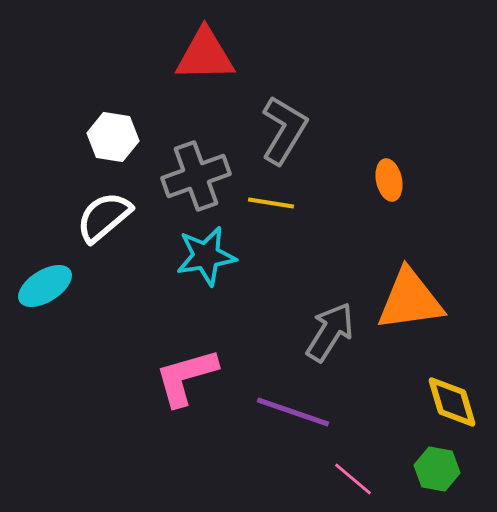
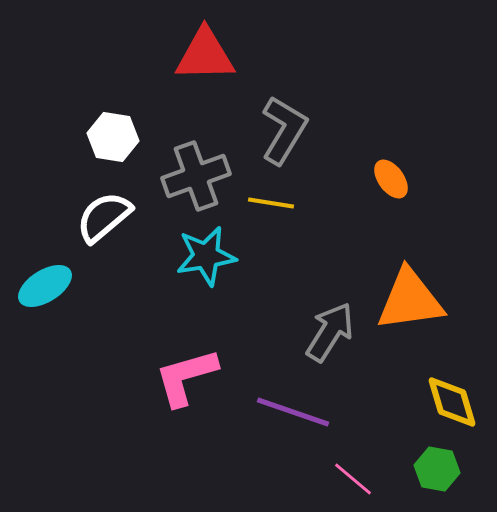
orange ellipse: moved 2 px right, 1 px up; rotated 24 degrees counterclockwise
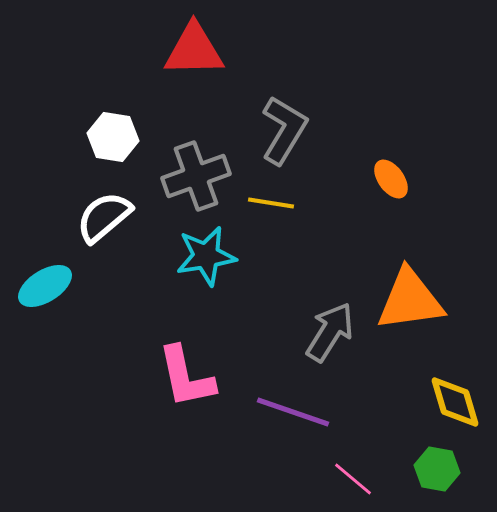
red triangle: moved 11 px left, 5 px up
pink L-shape: rotated 86 degrees counterclockwise
yellow diamond: moved 3 px right
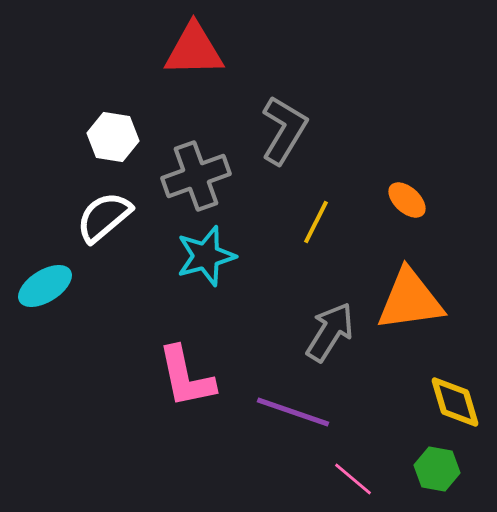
orange ellipse: moved 16 px right, 21 px down; rotated 12 degrees counterclockwise
yellow line: moved 45 px right, 19 px down; rotated 72 degrees counterclockwise
cyan star: rotated 6 degrees counterclockwise
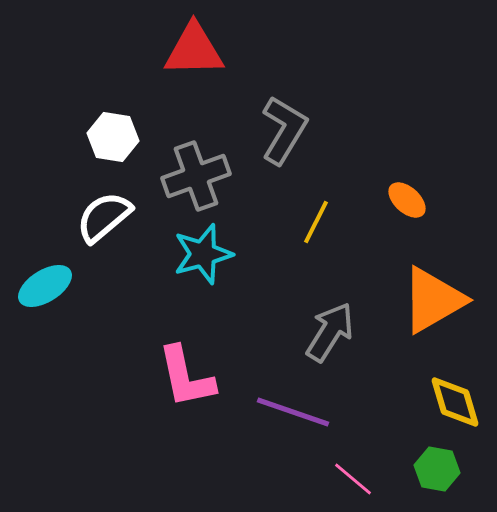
cyan star: moved 3 px left, 2 px up
orange triangle: moved 23 px right; rotated 22 degrees counterclockwise
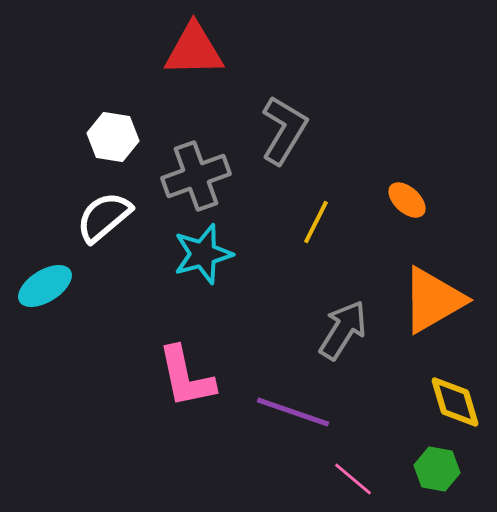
gray arrow: moved 13 px right, 2 px up
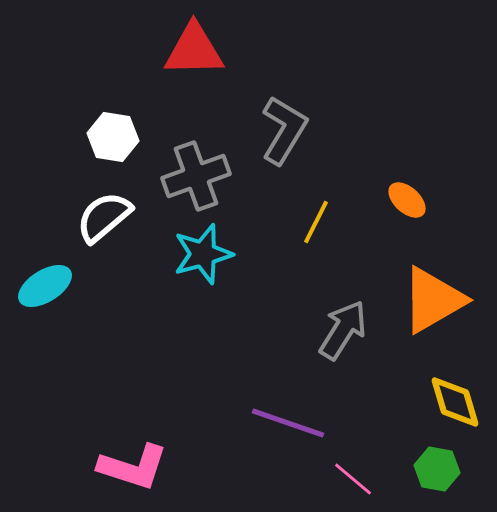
pink L-shape: moved 53 px left, 90 px down; rotated 60 degrees counterclockwise
purple line: moved 5 px left, 11 px down
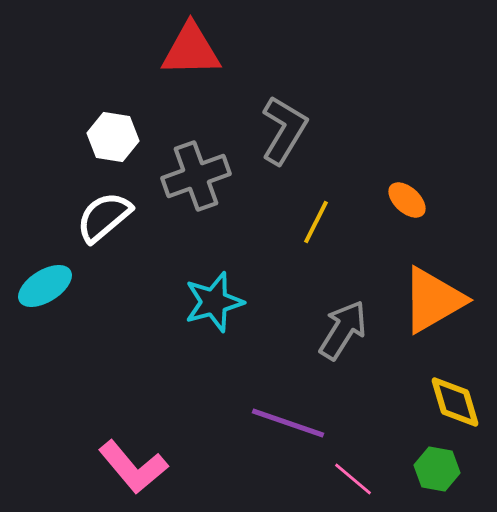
red triangle: moved 3 px left
cyan star: moved 11 px right, 48 px down
pink L-shape: rotated 32 degrees clockwise
